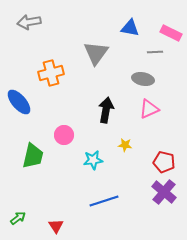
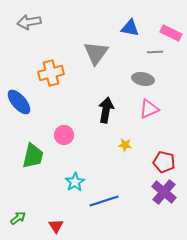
cyan star: moved 18 px left, 22 px down; rotated 24 degrees counterclockwise
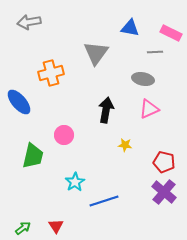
green arrow: moved 5 px right, 10 px down
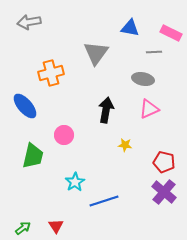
gray line: moved 1 px left
blue ellipse: moved 6 px right, 4 px down
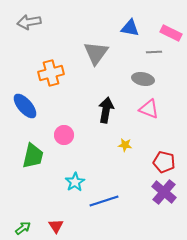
pink triangle: rotated 45 degrees clockwise
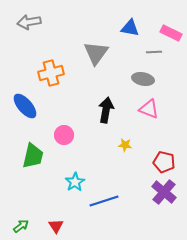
green arrow: moved 2 px left, 2 px up
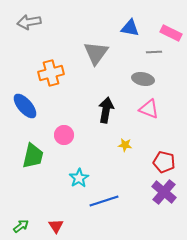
cyan star: moved 4 px right, 4 px up
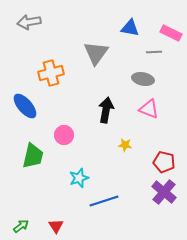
cyan star: rotated 12 degrees clockwise
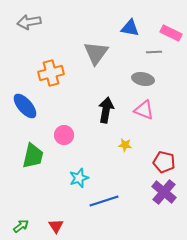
pink triangle: moved 5 px left, 1 px down
